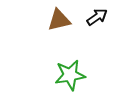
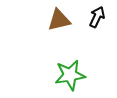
black arrow: rotated 30 degrees counterclockwise
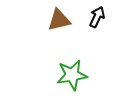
green star: moved 2 px right
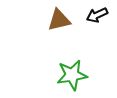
black arrow: moved 2 px up; rotated 140 degrees counterclockwise
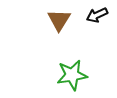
brown triangle: rotated 45 degrees counterclockwise
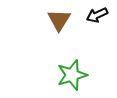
green star: rotated 8 degrees counterclockwise
